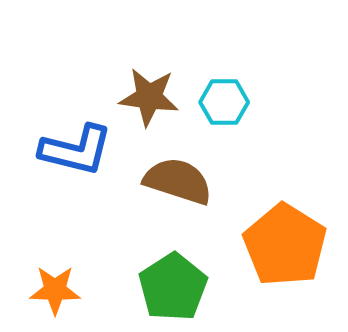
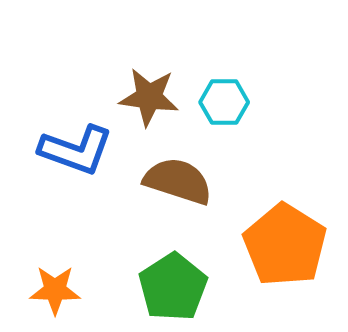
blue L-shape: rotated 6 degrees clockwise
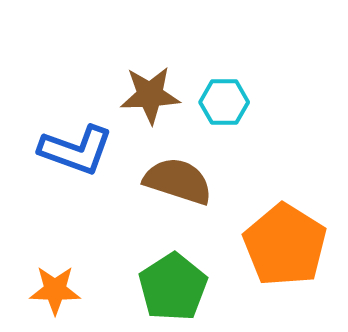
brown star: moved 1 px right, 2 px up; rotated 10 degrees counterclockwise
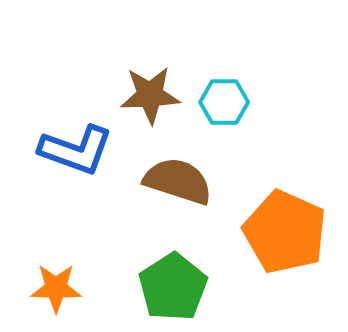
orange pentagon: moved 13 px up; rotated 8 degrees counterclockwise
orange star: moved 1 px right, 2 px up
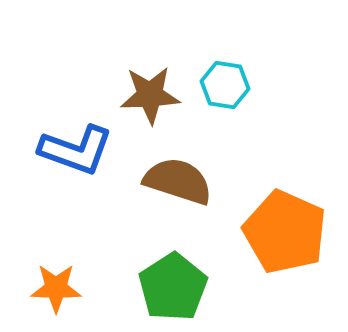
cyan hexagon: moved 1 px right, 17 px up; rotated 9 degrees clockwise
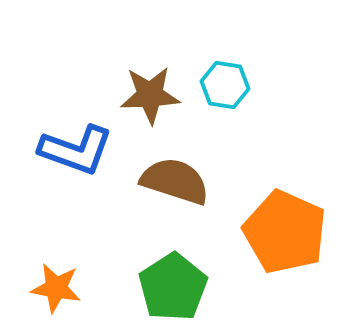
brown semicircle: moved 3 px left
orange star: rotated 9 degrees clockwise
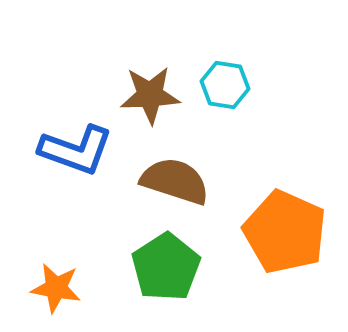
green pentagon: moved 7 px left, 20 px up
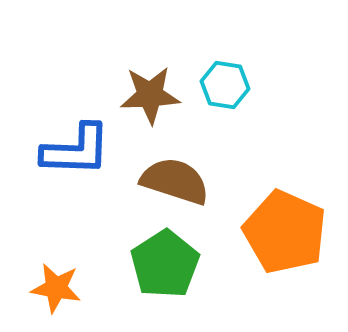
blue L-shape: rotated 18 degrees counterclockwise
green pentagon: moved 1 px left, 3 px up
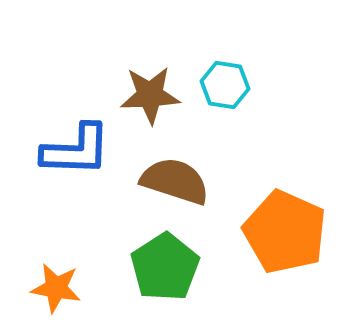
green pentagon: moved 3 px down
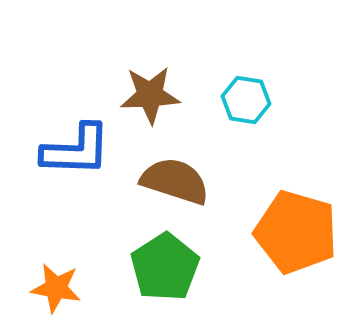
cyan hexagon: moved 21 px right, 15 px down
orange pentagon: moved 11 px right; rotated 8 degrees counterclockwise
